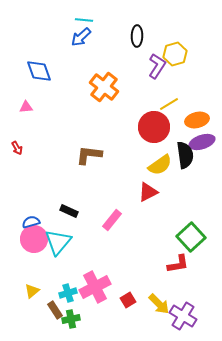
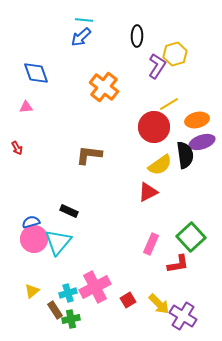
blue diamond: moved 3 px left, 2 px down
pink rectangle: moved 39 px right, 24 px down; rotated 15 degrees counterclockwise
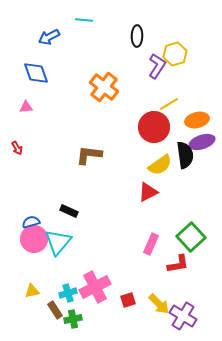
blue arrow: moved 32 px left; rotated 15 degrees clockwise
yellow triangle: rotated 28 degrees clockwise
red square: rotated 14 degrees clockwise
green cross: moved 2 px right
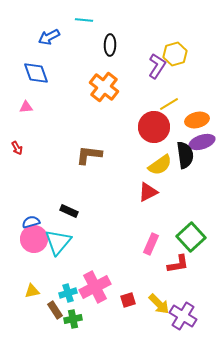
black ellipse: moved 27 px left, 9 px down
